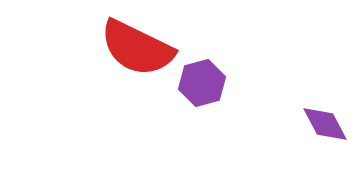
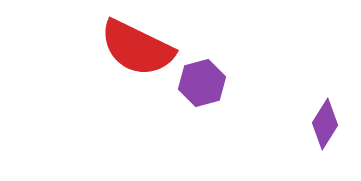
purple diamond: rotated 60 degrees clockwise
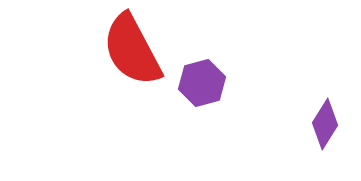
red semicircle: moved 5 px left, 2 px down; rotated 36 degrees clockwise
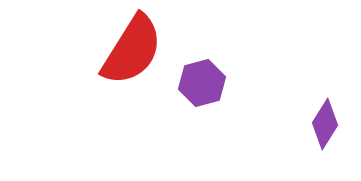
red semicircle: rotated 120 degrees counterclockwise
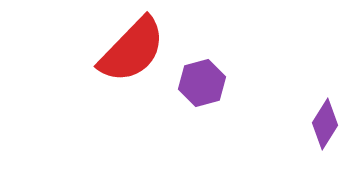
red semicircle: rotated 12 degrees clockwise
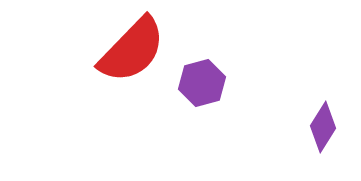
purple diamond: moved 2 px left, 3 px down
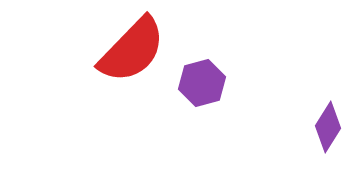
purple diamond: moved 5 px right
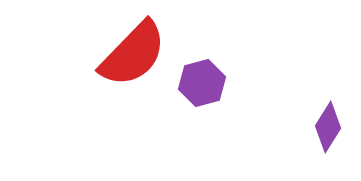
red semicircle: moved 1 px right, 4 px down
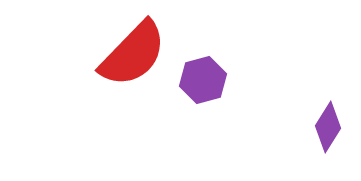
purple hexagon: moved 1 px right, 3 px up
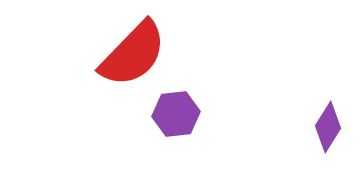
purple hexagon: moved 27 px left, 34 px down; rotated 9 degrees clockwise
